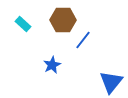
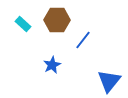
brown hexagon: moved 6 px left
blue triangle: moved 2 px left, 1 px up
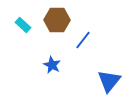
cyan rectangle: moved 1 px down
blue star: rotated 18 degrees counterclockwise
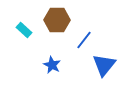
cyan rectangle: moved 1 px right, 5 px down
blue line: moved 1 px right
blue triangle: moved 5 px left, 16 px up
